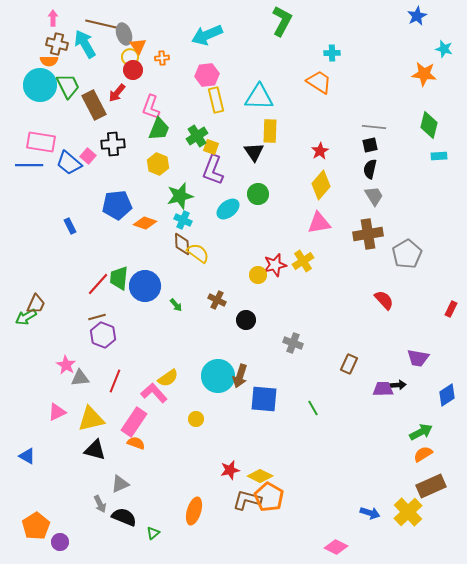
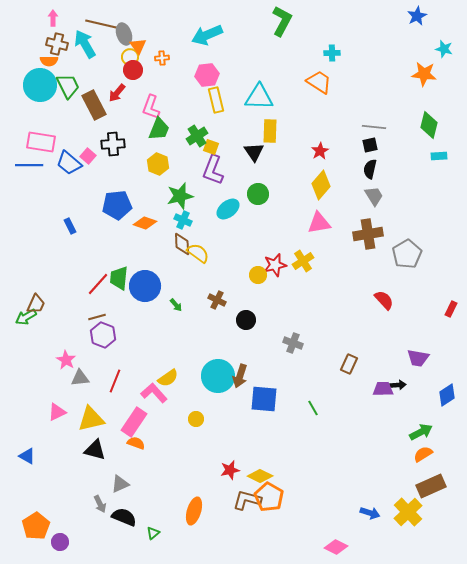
pink star at (66, 365): moved 5 px up
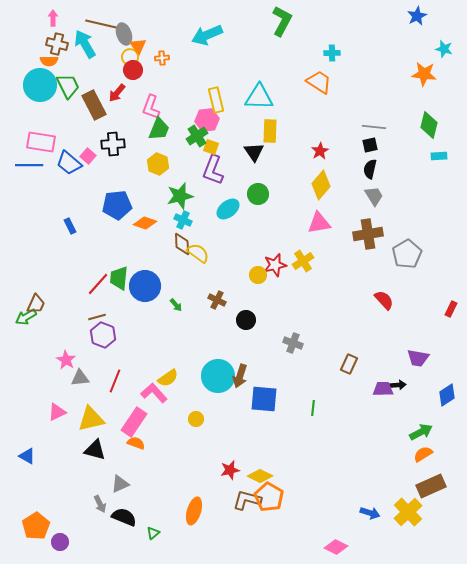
pink hexagon at (207, 75): moved 45 px down
green line at (313, 408): rotated 35 degrees clockwise
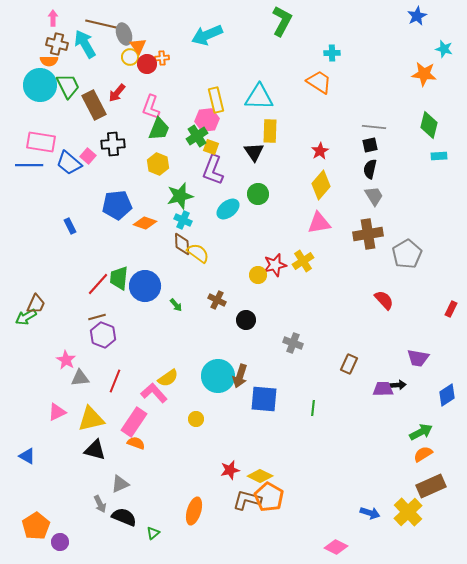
red circle at (133, 70): moved 14 px right, 6 px up
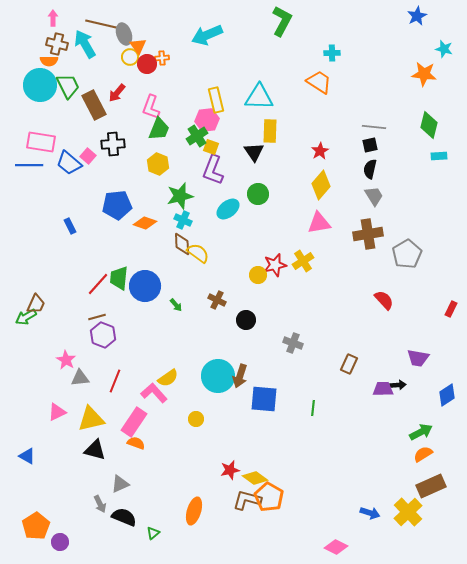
yellow diamond at (260, 476): moved 5 px left, 2 px down; rotated 10 degrees clockwise
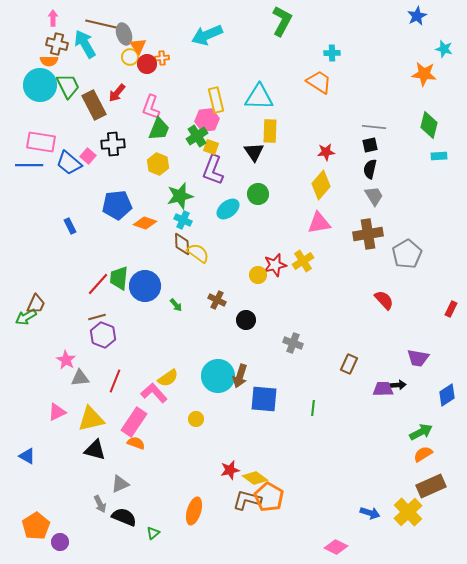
red star at (320, 151): moved 6 px right, 1 px down; rotated 24 degrees clockwise
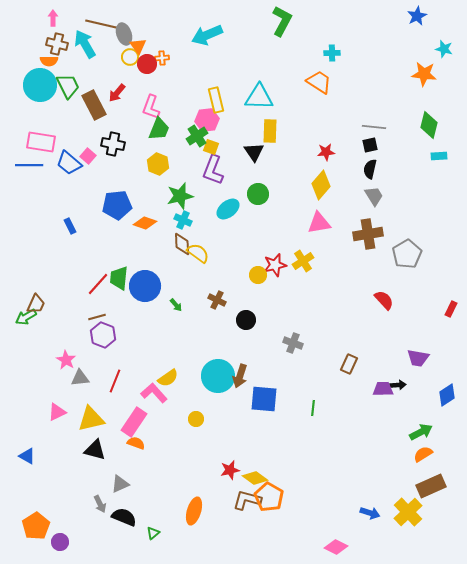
black cross at (113, 144): rotated 15 degrees clockwise
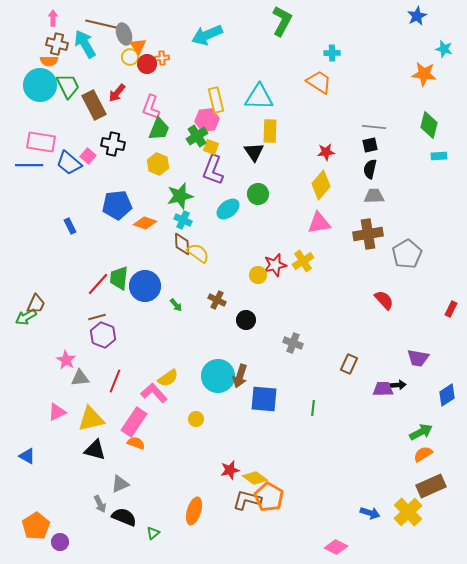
gray trapezoid at (374, 196): rotated 60 degrees counterclockwise
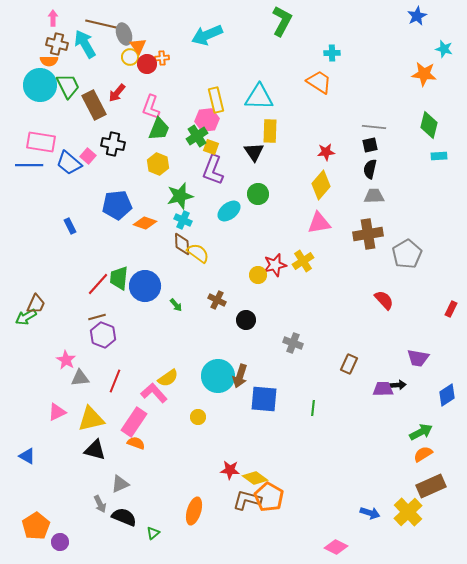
cyan ellipse at (228, 209): moved 1 px right, 2 px down
yellow circle at (196, 419): moved 2 px right, 2 px up
red star at (230, 470): rotated 18 degrees clockwise
